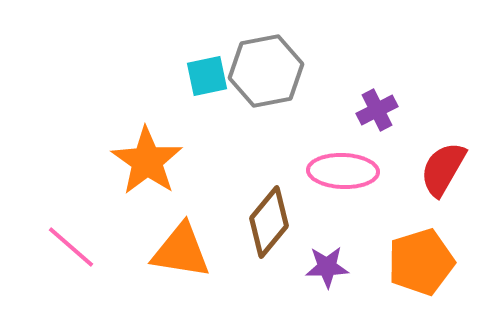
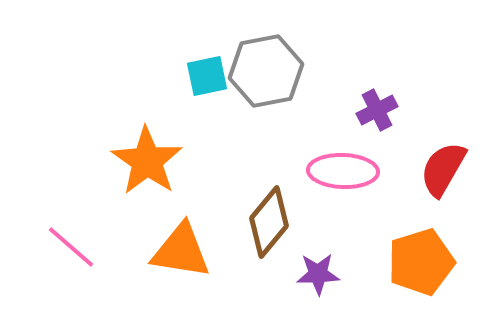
purple star: moved 9 px left, 7 px down
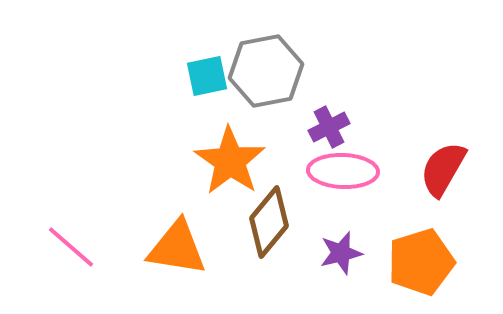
purple cross: moved 48 px left, 17 px down
orange star: moved 83 px right
orange triangle: moved 4 px left, 3 px up
purple star: moved 23 px right, 21 px up; rotated 12 degrees counterclockwise
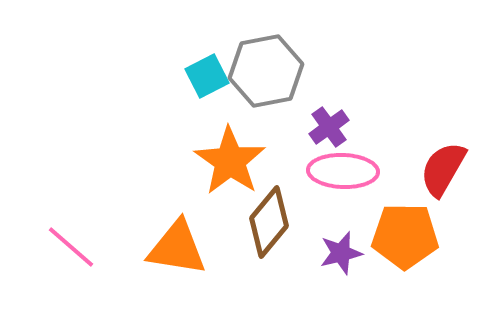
cyan square: rotated 15 degrees counterclockwise
purple cross: rotated 9 degrees counterclockwise
orange pentagon: moved 16 px left, 26 px up; rotated 18 degrees clockwise
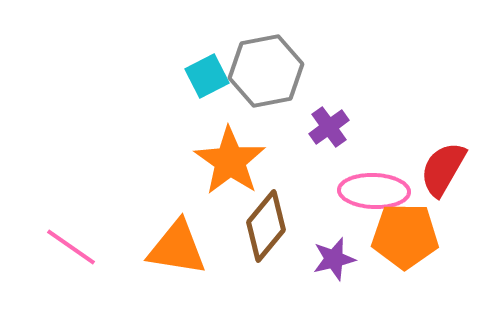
pink ellipse: moved 31 px right, 20 px down
brown diamond: moved 3 px left, 4 px down
pink line: rotated 6 degrees counterclockwise
purple star: moved 7 px left, 6 px down
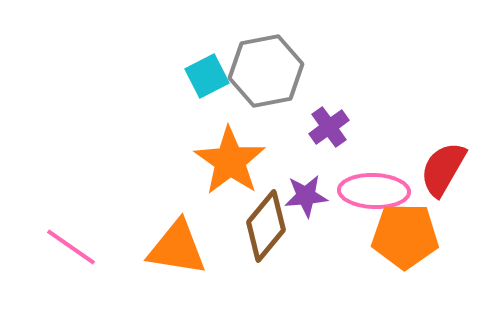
purple star: moved 28 px left, 63 px up; rotated 9 degrees clockwise
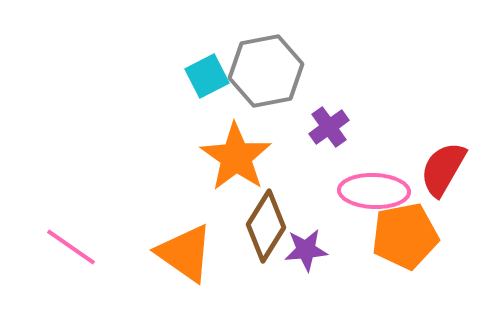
orange star: moved 6 px right, 4 px up
purple star: moved 54 px down
brown diamond: rotated 8 degrees counterclockwise
orange pentagon: rotated 12 degrees counterclockwise
orange triangle: moved 8 px right, 5 px down; rotated 26 degrees clockwise
